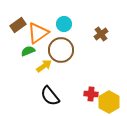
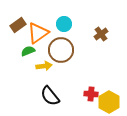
yellow arrow: rotated 28 degrees clockwise
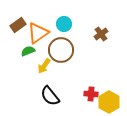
yellow arrow: rotated 133 degrees clockwise
